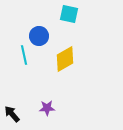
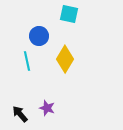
cyan line: moved 3 px right, 6 px down
yellow diamond: rotated 28 degrees counterclockwise
purple star: rotated 21 degrees clockwise
black arrow: moved 8 px right
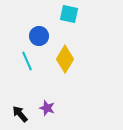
cyan line: rotated 12 degrees counterclockwise
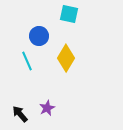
yellow diamond: moved 1 px right, 1 px up
purple star: rotated 28 degrees clockwise
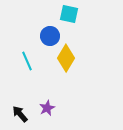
blue circle: moved 11 px right
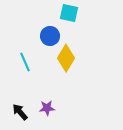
cyan square: moved 1 px up
cyan line: moved 2 px left, 1 px down
purple star: rotated 21 degrees clockwise
black arrow: moved 2 px up
